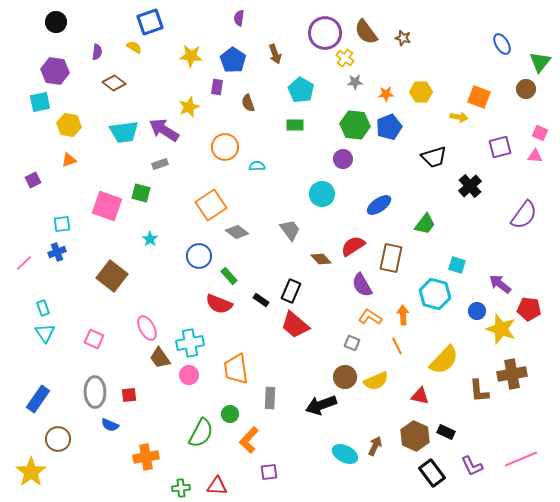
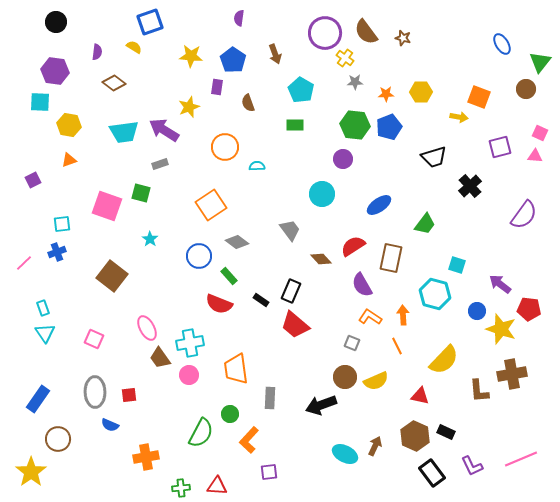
cyan square at (40, 102): rotated 15 degrees clockwise
gray diamond at (237, 232): moved 10 px down
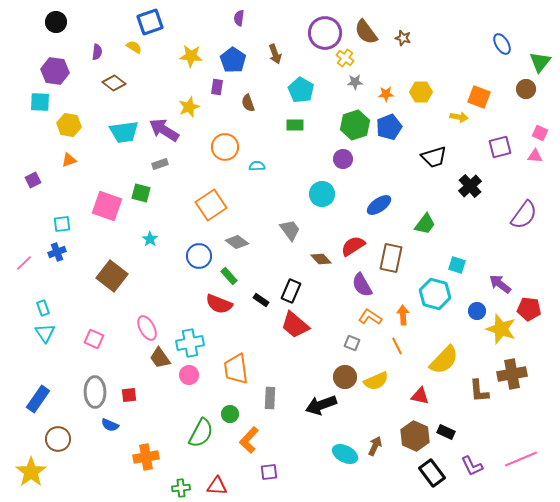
green hexagon at (355, 125): rotated 24 degrees counterclockwise
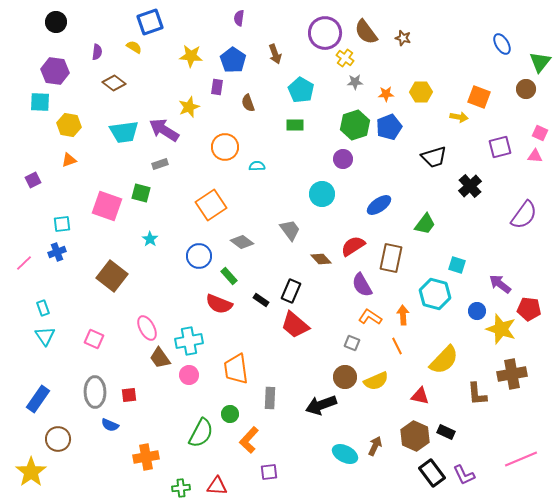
gray diamond at (237, 242): moved 5 px right
cyan triangle at (45, 333): moved 3 px down
cyan cross at (190, 343): moved 1 px left, 2 px up
brown L-shape at (479, 391): moved 2 px left, 3 px down
purple L-shape at (472, 466): moved 8 px left, 9 px down
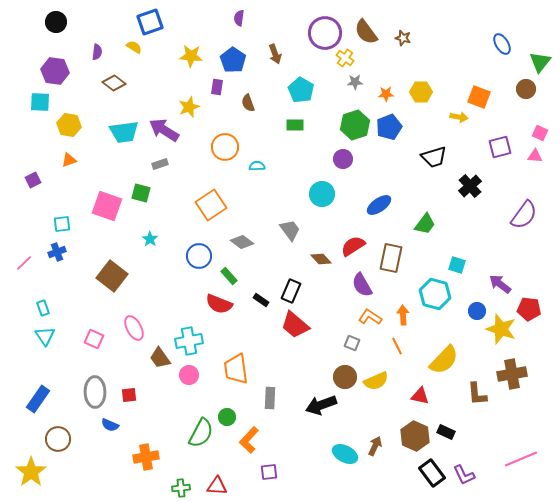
pink ellipse at (147, 328): moved 13 px left
green circle at (230, 414): moved 3 px left, 3 px down
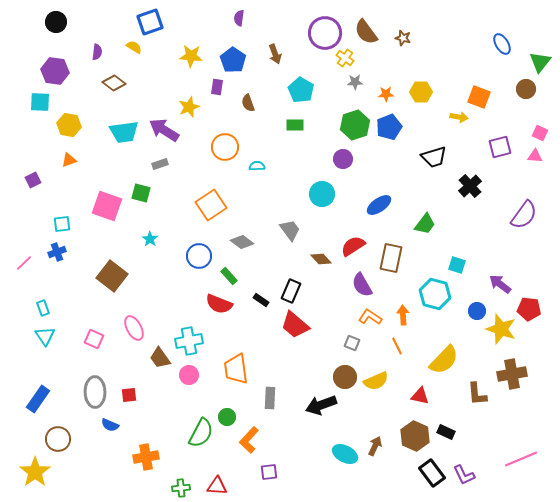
yellow star at (31, 472): moved 4 px right
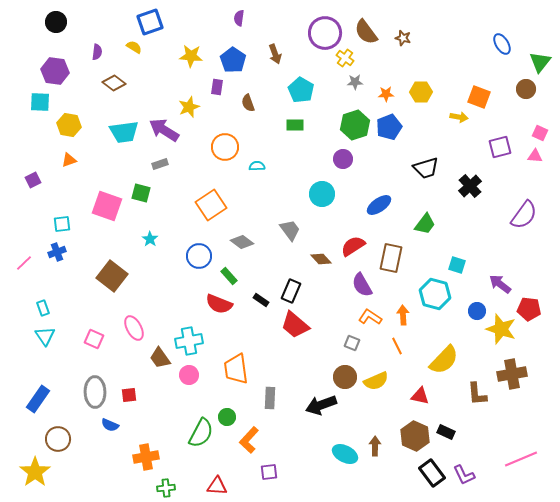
black trapezoid at (434, 157): moved 8 px left, 11 px down
brown arrow at (375, 446): rotated 24 degrees counterclockwise
green cross at (181, 488): moved 15 px left
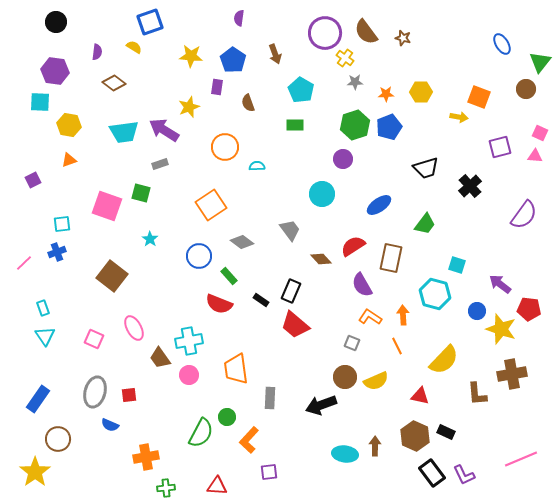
gray ellipse at (95, 392): rotated 16 degrees clockwise
cyan ellipse at (345, 454): rotated 20 degrees counterclockwise
